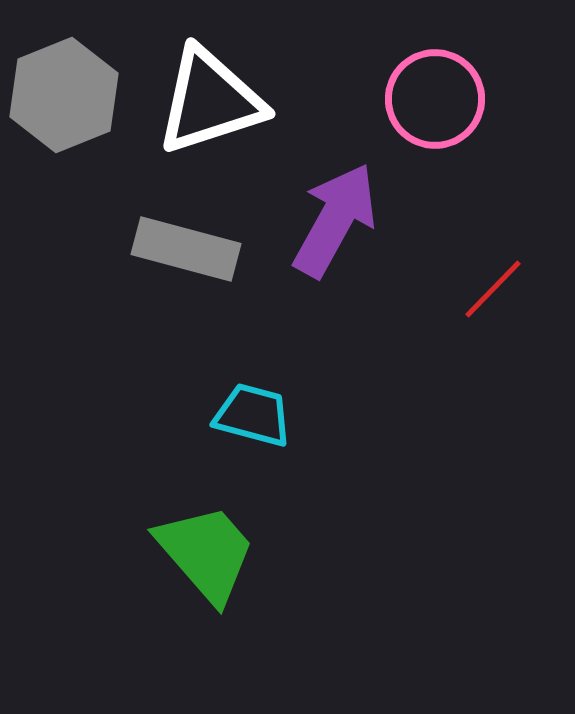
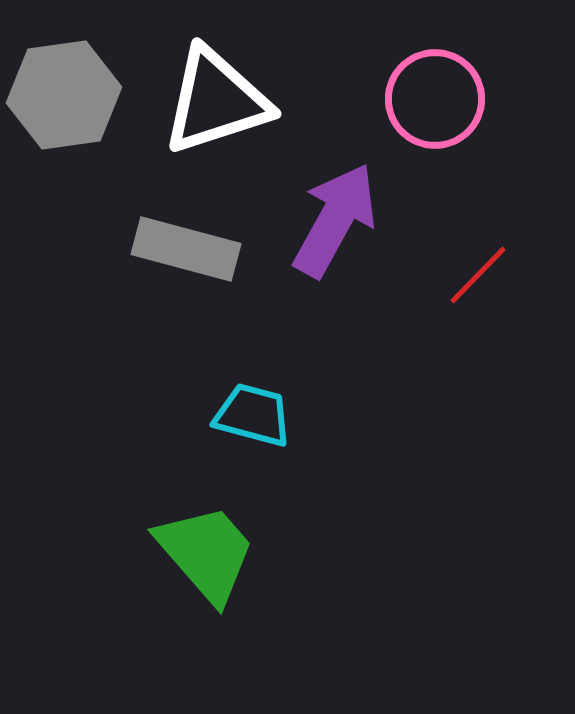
gray hexagon: rotated 14 degrees clockwise
white triangle: moved 6 px right
red line: moved 15 px left, 14 px up
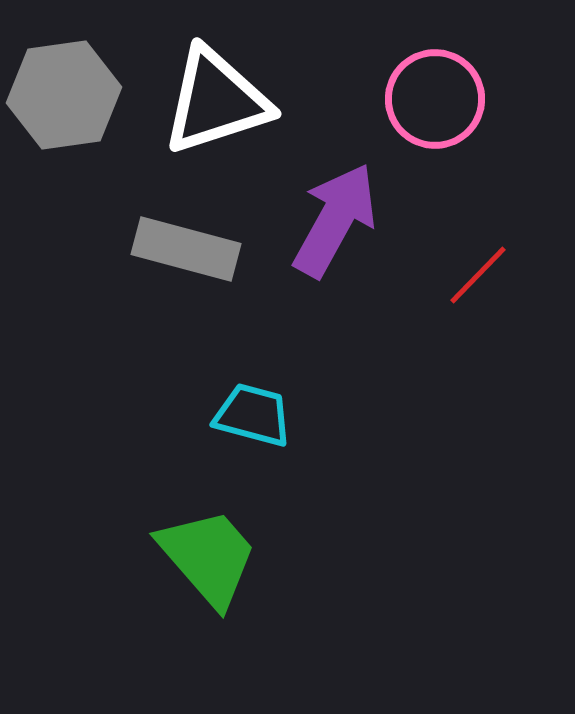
green trapezoid: moved 2 px right, 4 px down
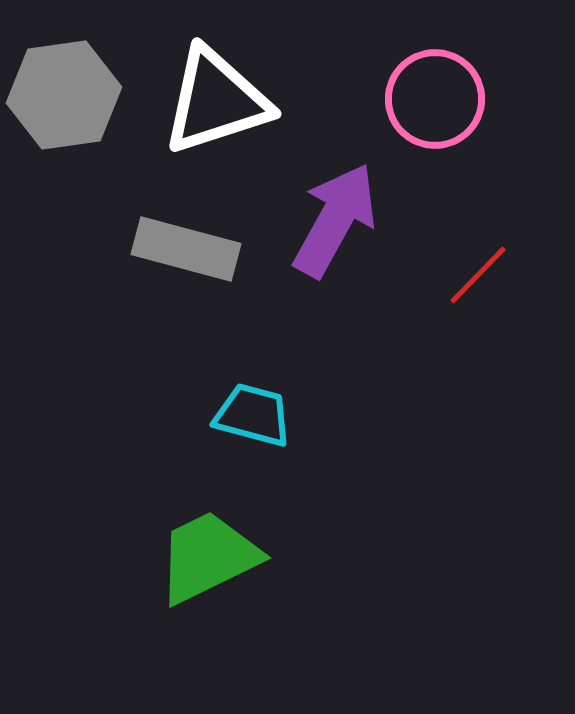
green trapezoid: rotated 75 degrees counterclockwise
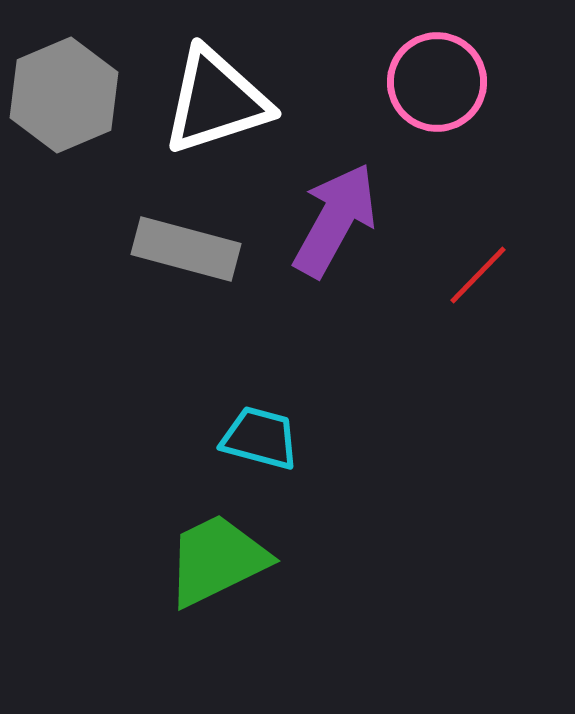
gray hexagon: rotated 15 degrees counterclockwise
pink circle: moved 2 px right, 17 px up
cyan trapezoid: moved 7 px right, 23 px down
green trapezoid: moved 9 px right, 3 px down
